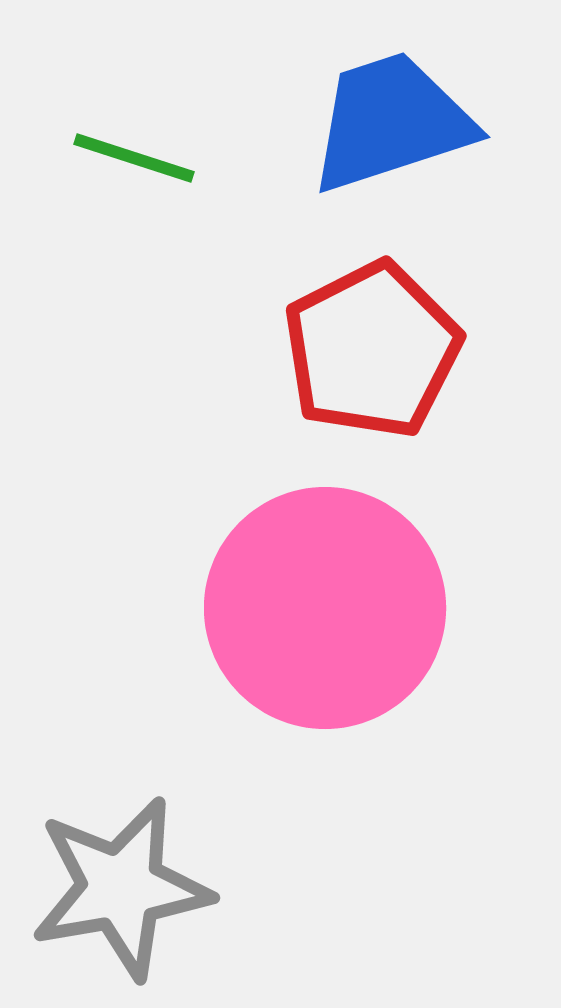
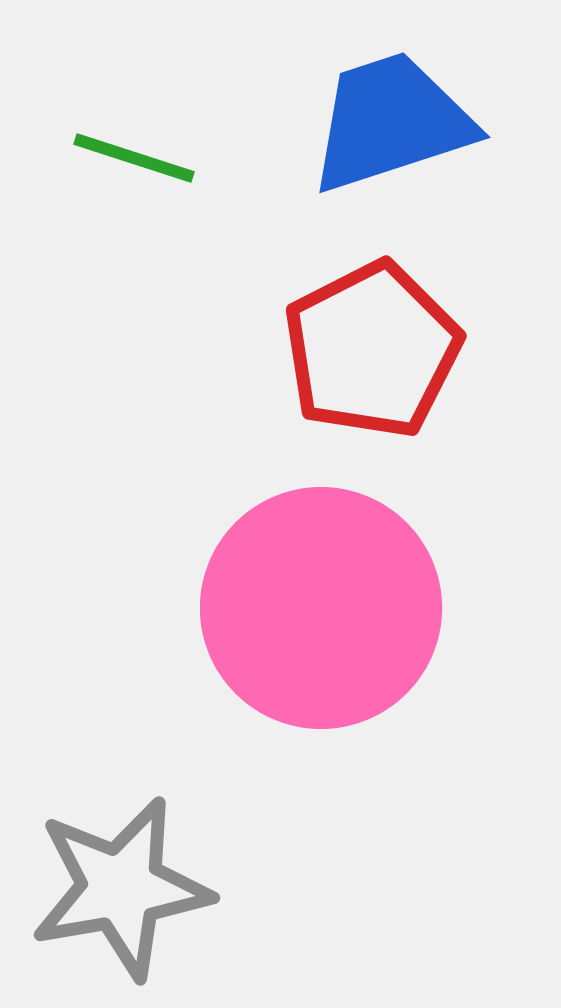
pink circle: moved 4 px left
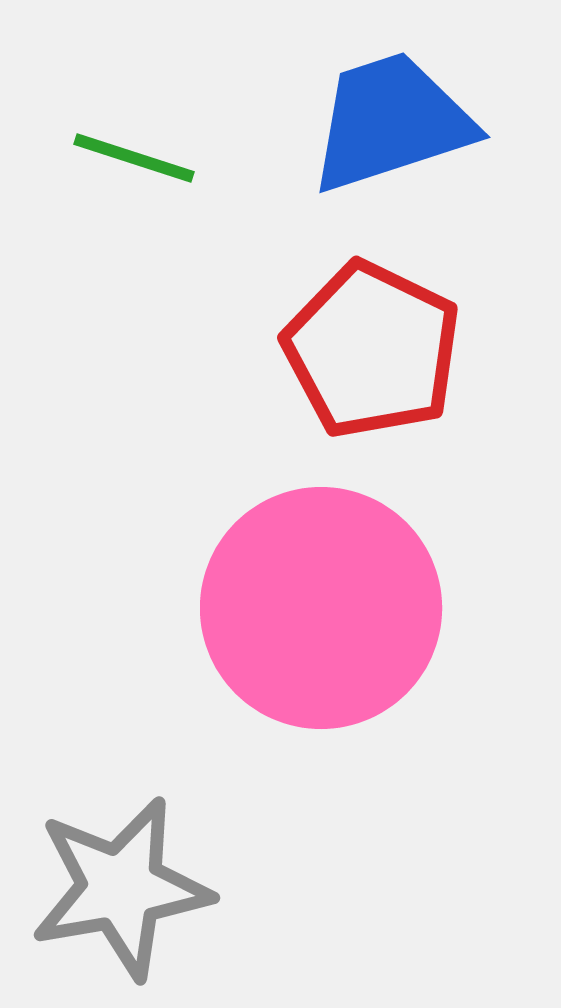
red pentagon: rotated 19 degrees counterclockwise
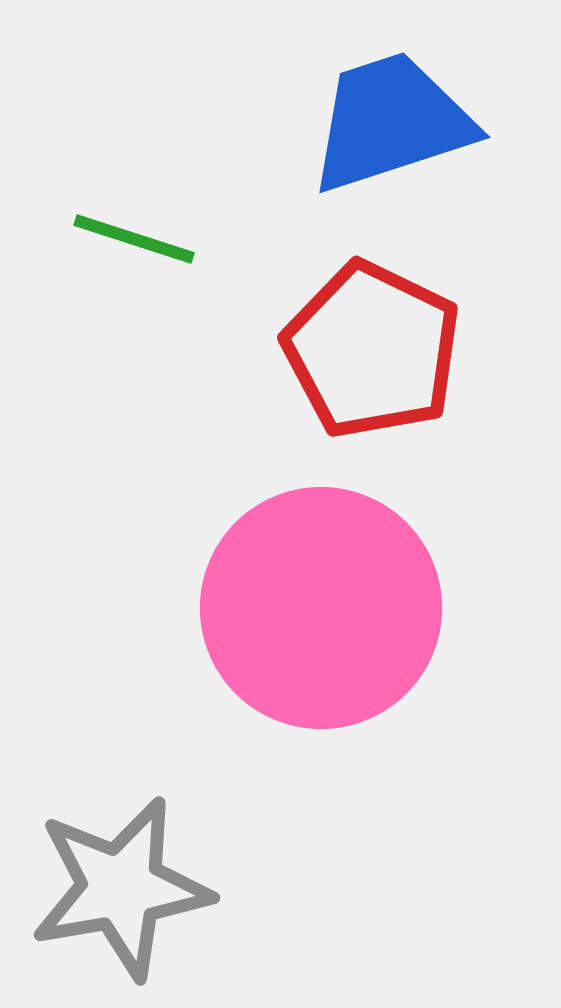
green line: moved 81 px down
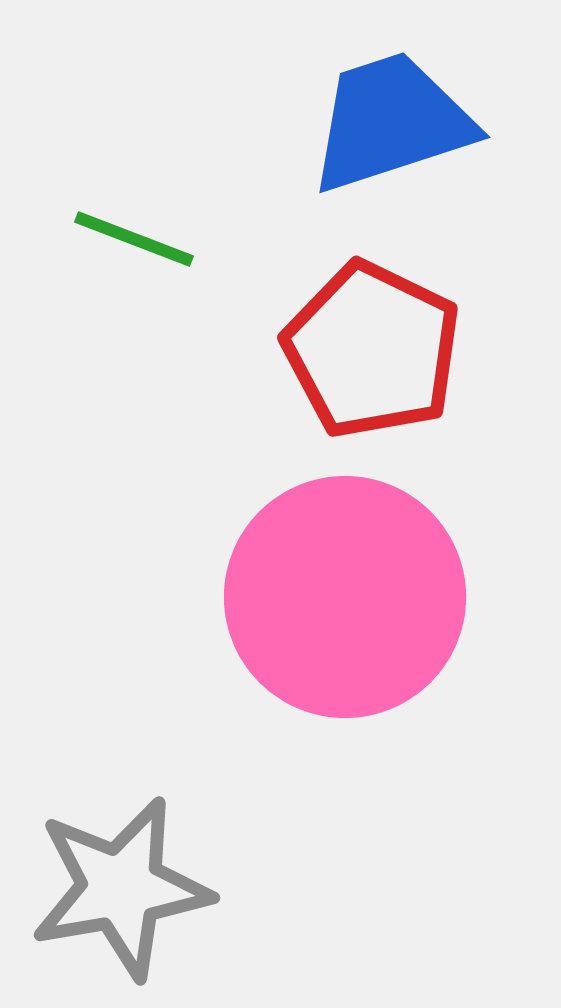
green line: rotated 3 degrees clockwise
pink circle: moved 24 px right, 11 px up
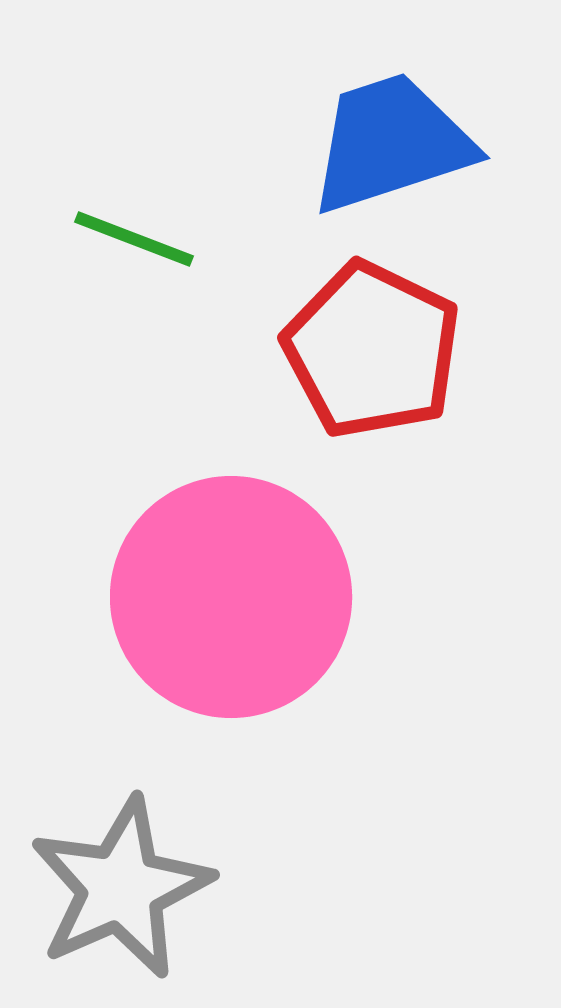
blue trapezoid: moved 21 px down
pink circle: moved 114 px left
gray star: rotated 14 degrees counterclockwise
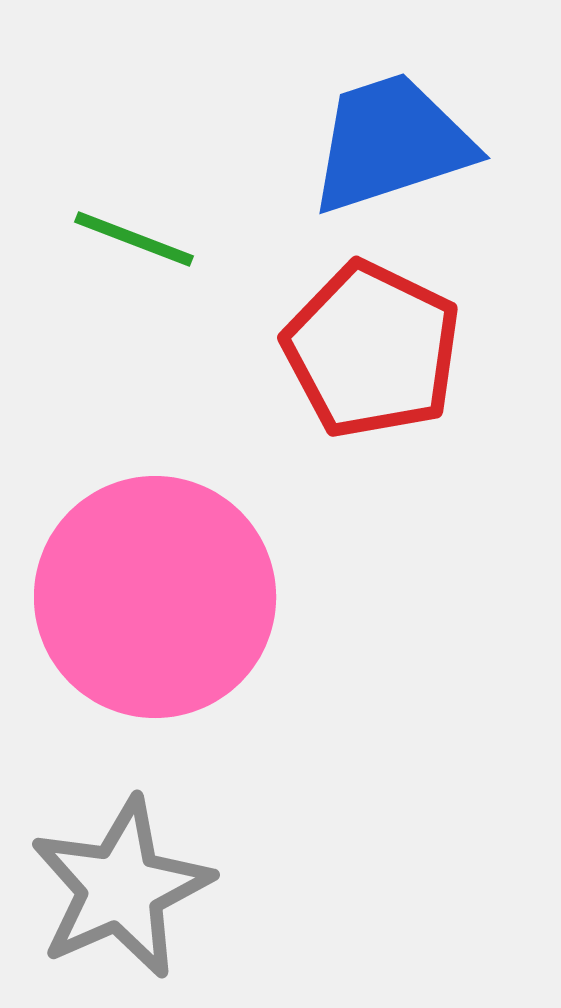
pink circle: moved 76 px left
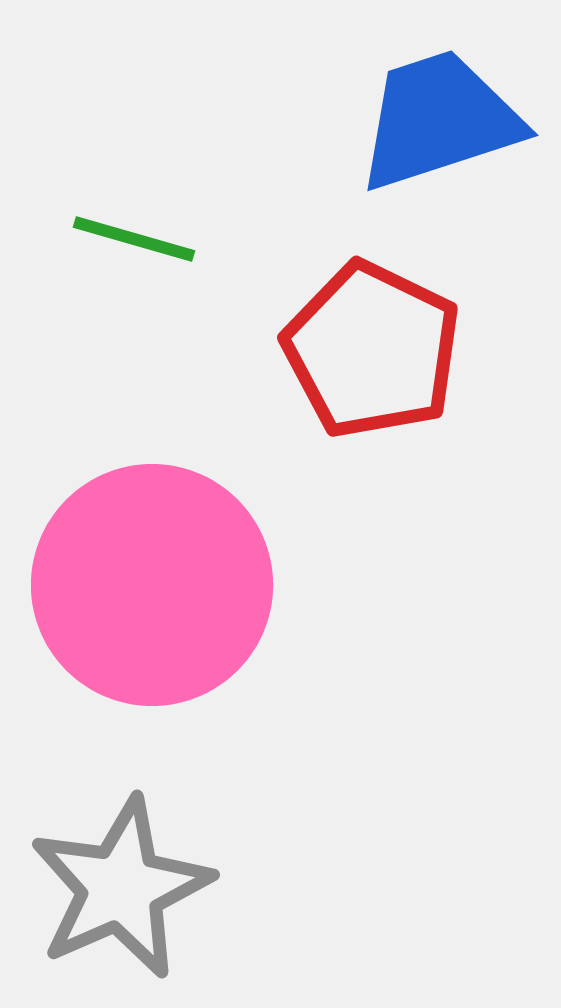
blue trapezoid: moved 48 px right, 23 px up
green line: rotated 5 degrees counterclockwise
pink circle: moved 3 px left, 12 px up
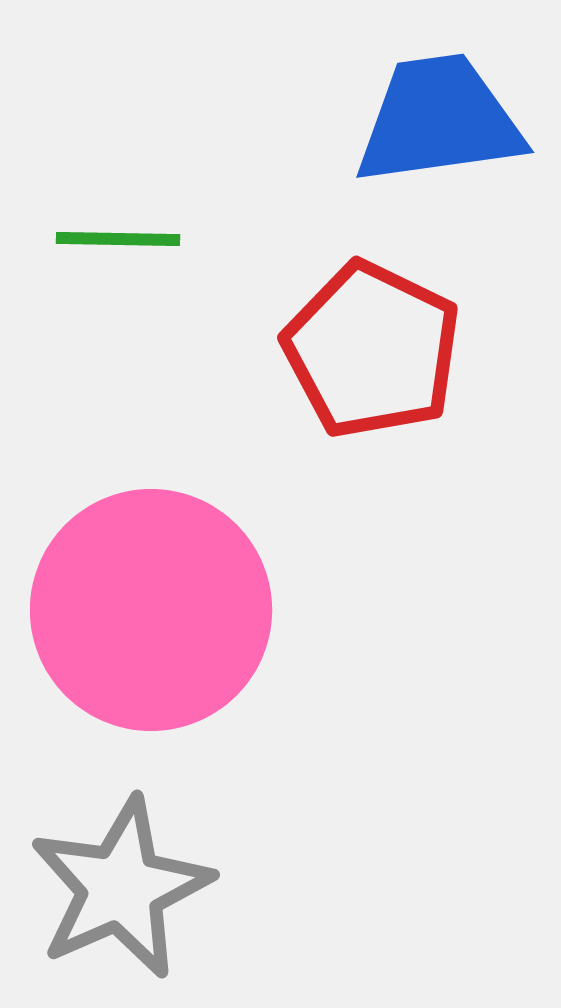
blue trapezoid: rotated 10 degrees clockwise
green line: moved 16 px left; rotated 15 degrees counterclockwise
pink circle: moved 1 px left, 25 px down
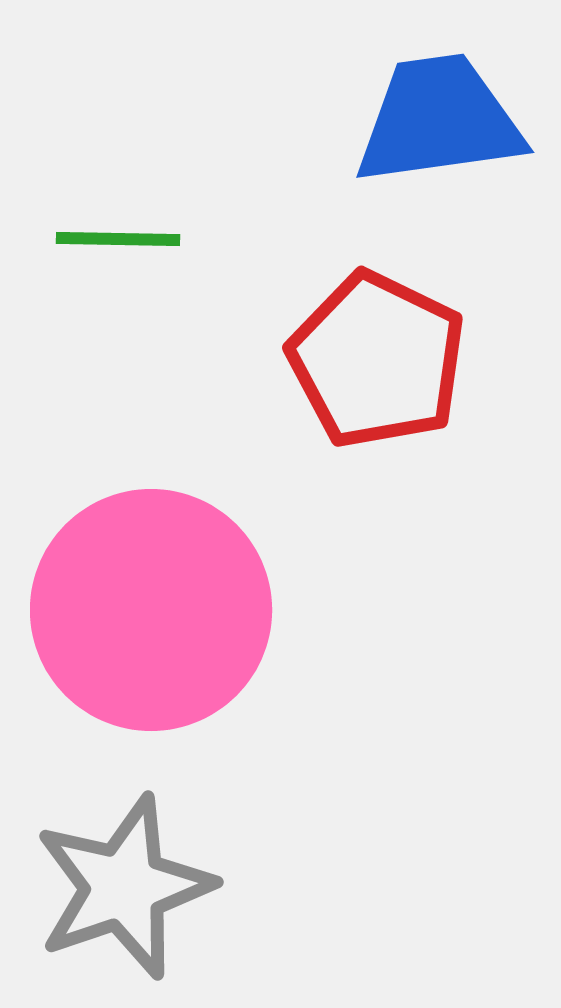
red pentagon: moved 5 px right, 10 px down
gray star: moved 3 px right, 1 px up; rotated 5 degrees clockwise
